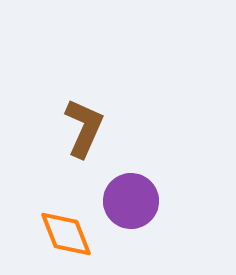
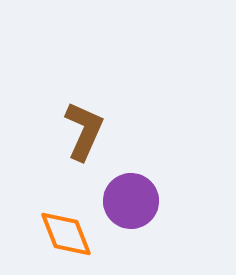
brown L-shape: moved 3 px down
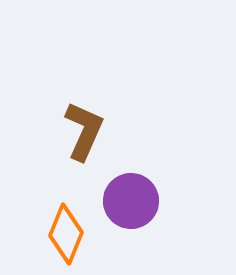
orange diamond: rotated 44 degrees clockwise
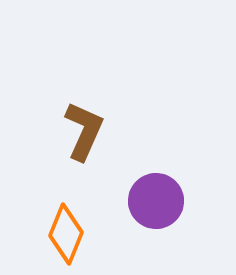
purple circle: moved 25 px right
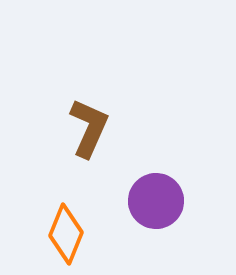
brown L-shape: moved 5 px right, 3 px up
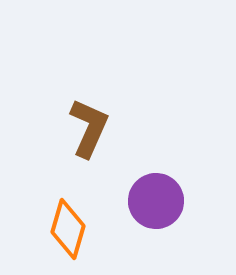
orange diamond: moved 2 px right, 5 px up; rotated 6 degrees counterclockwise
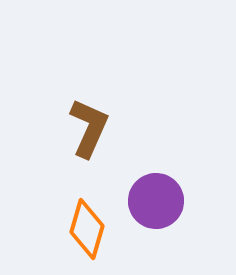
orange diamond: moved 19 px right
